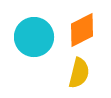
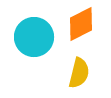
orange diamond: moved 1 px left, 6 px up
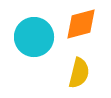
orange diamond: rotated 12 degrees clockwise
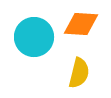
orange diamond: rotated 18 degrees clockwise
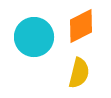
orange diamond: moved 2 px down; rotated 30 degrees counterclockwise
